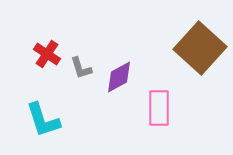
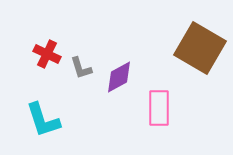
brown square: rotated 12 degrees counterclockwise
red cross: rotated 8 degrees counterclockwise
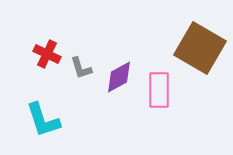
pink rectangle: moved 18 px up
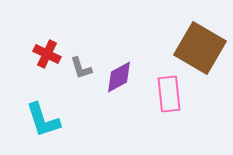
pink rectangle: moved 10 px right, 4 px down; rotated 6 degrees counterclockwise
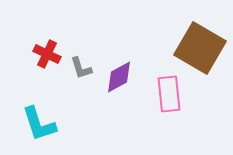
cyan L-shape: moved 4 px left, 4 px down
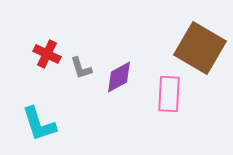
pink rectangle: rotated 9 degrees clockwise
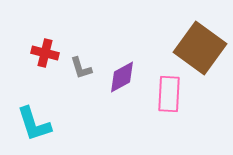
brown square: rotated 6 degrees clockwise
red cross: moved 2 px left, 1 px up; rotated 12 degrees counterclockwise
purple diamond: moved 3 px right
cyan L-shape: moved 5 px left
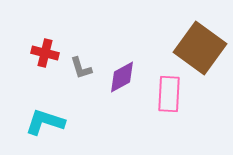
cyan L-shape: moved 11 px right, 2 px up; rotated 126 degrees clockwise
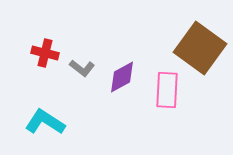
gray L-shape: moved 1 px right; rotated 35 degrees counterclockwise
pink rectangle: moved 2 px left, 4 px up
cyan L-shape: rotated 15 degrees clockwise
